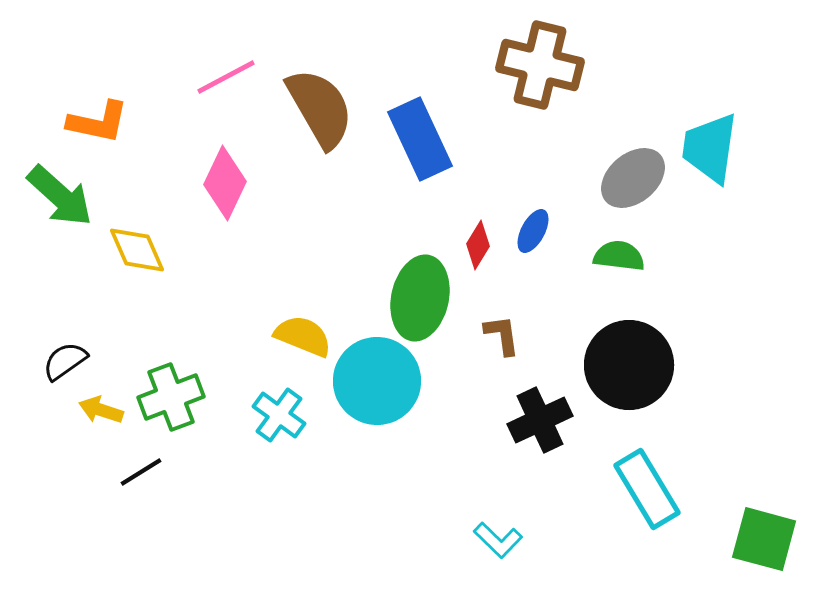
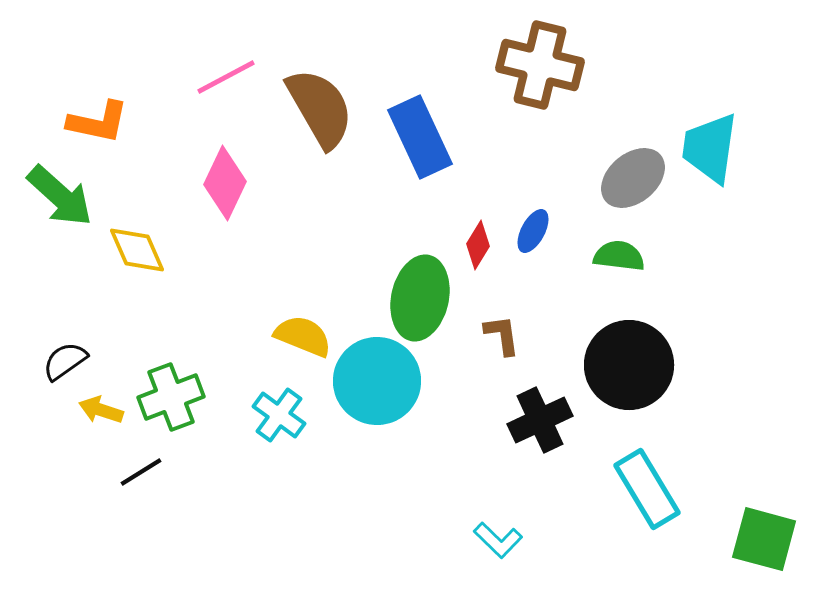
blue rectangle: moved 2 px up
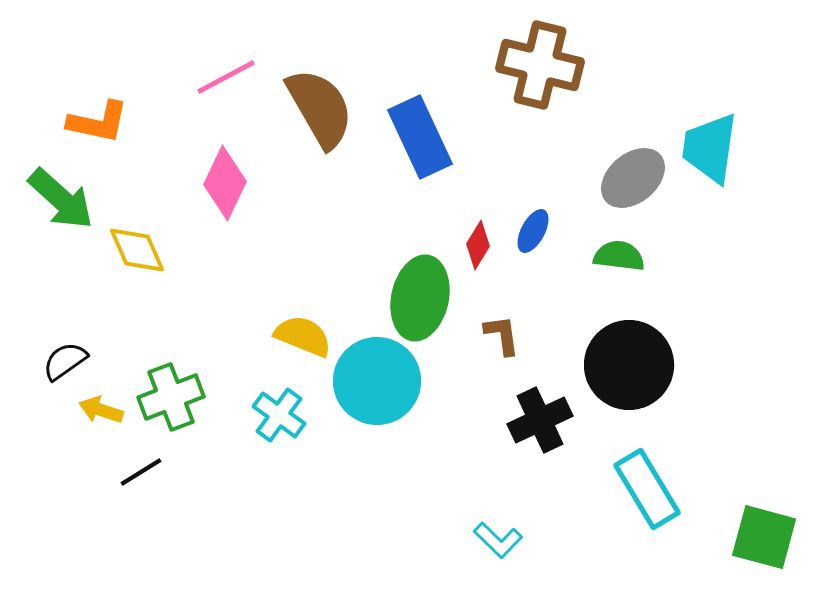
green arrow: moved 1 px right, 3 px down
green square: moved 2 px up
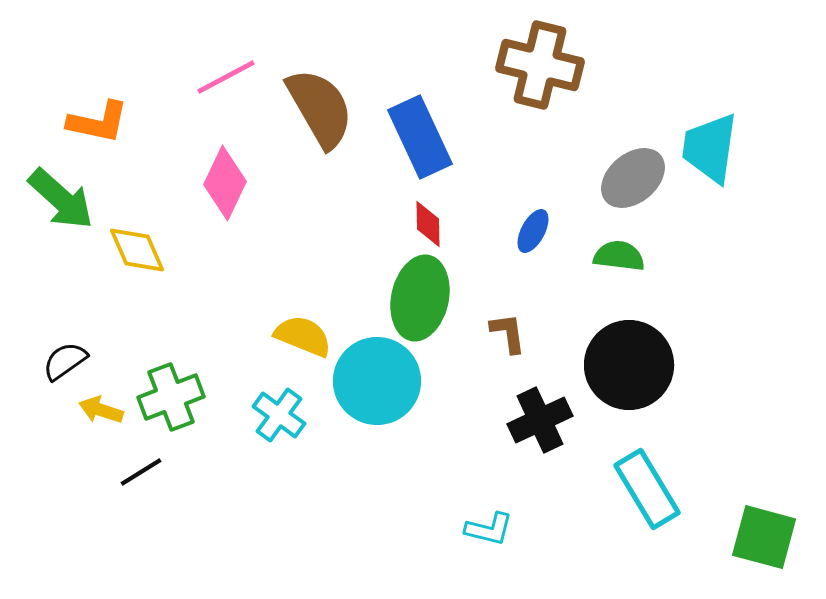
red diamond: moved 50 px left, 21 px up; rotated 33 degrees counterclockwise
brown L-shape: moved 6 px right, 2 px up
cyan L-shape: moved 9 px left, 11 px up; rotated 30 degrees counterclockwise
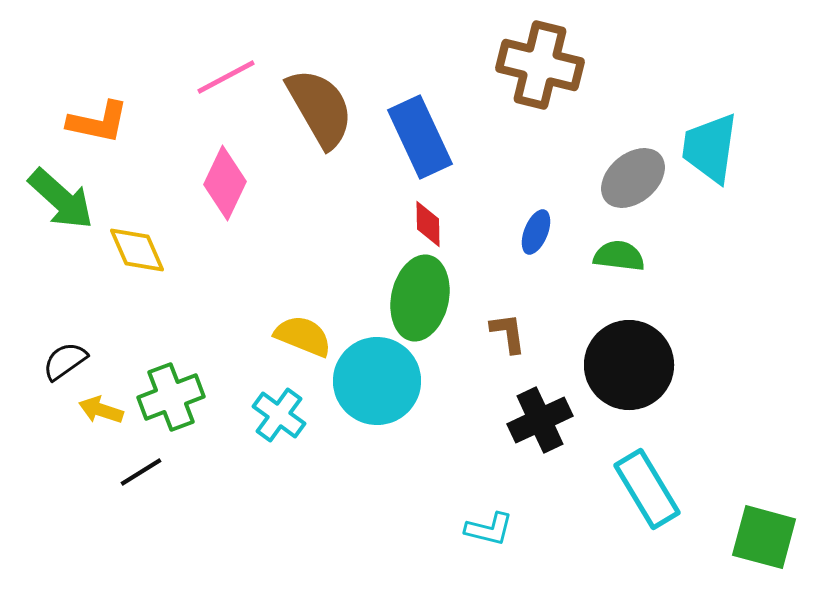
blue ellipse: moved 3 px right, 1 px down; rotated 6 degrees counterclockwise
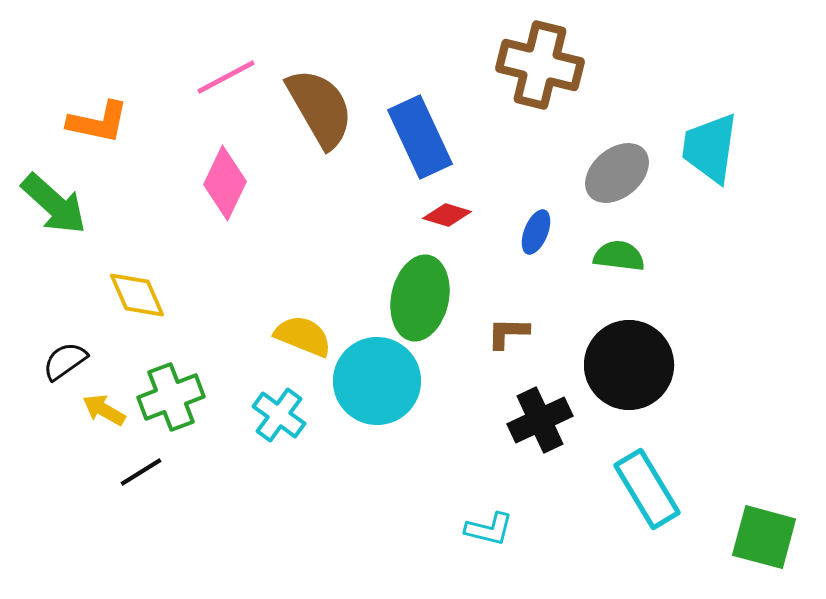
gray ellipse: moved 16 px left, 5 px up
green arrow: moved 7 px left, 5 px down
red diamond: moved 19 px right, 9 px up; rotated 72 degrees counterclockwise
yellow diamond: moved 45 px down
brown L-shape: rotated 81 degrees counterclockwise
yellow arrow: moved 3 px right; rotated 12 degrees clockwise
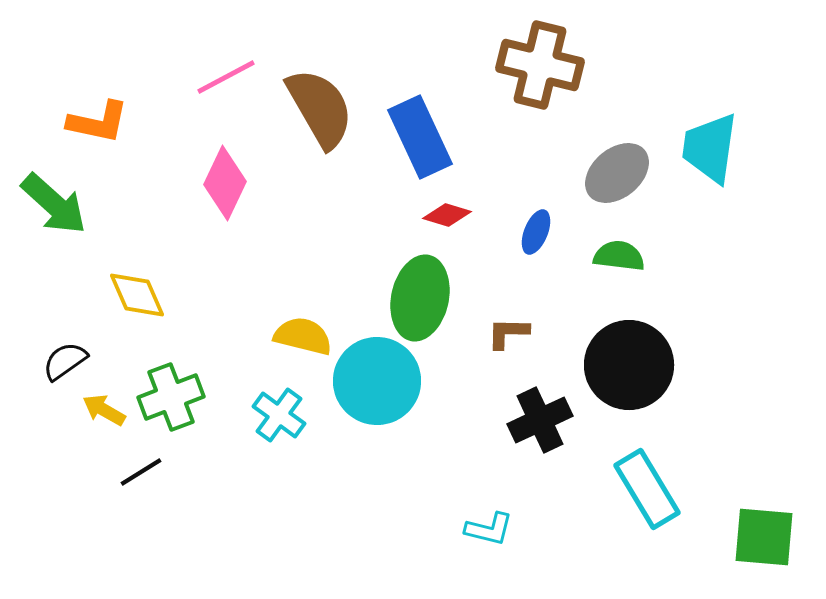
yellow semicircle: rotated 8 degrees counterclockwise
green square: rotated 10 degrees counterclockwise
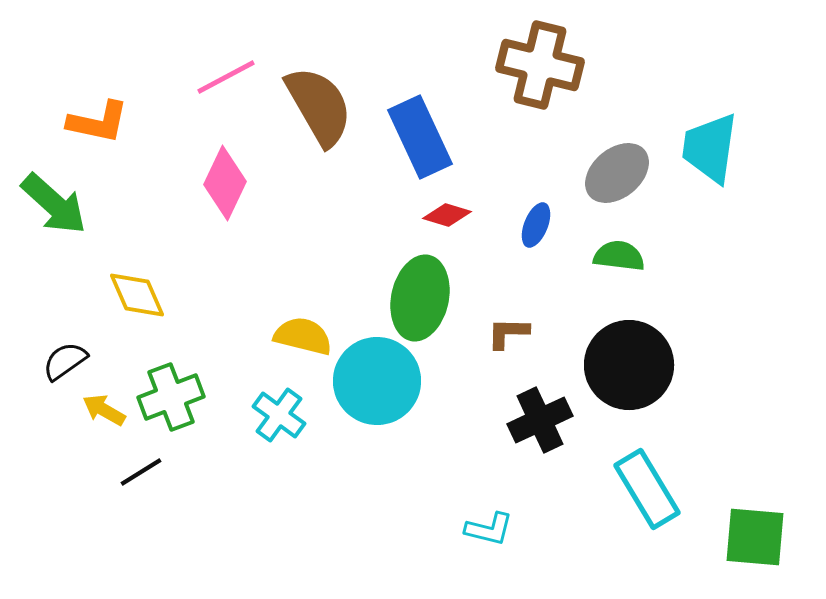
brown semicircle: moved 1 px left, 2 px up
blue ellipse: moved 7 px up
green square: moved 9 px left
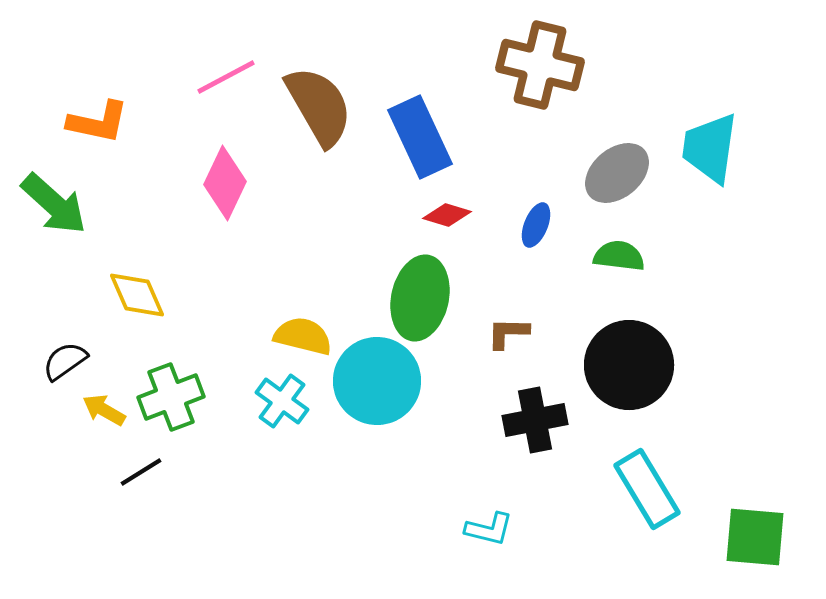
cyan cross: moved 3 px right, 14 px up
black cross: moved 5 px left; rotated 14 degrees clockwise
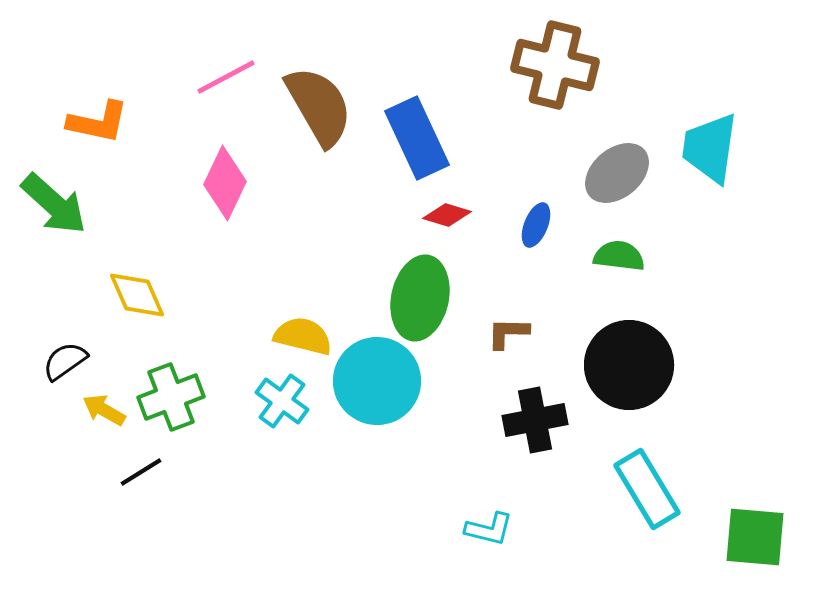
brown cross: moved 15 px right
blue rectangle: moved 3 px left, 1 px down
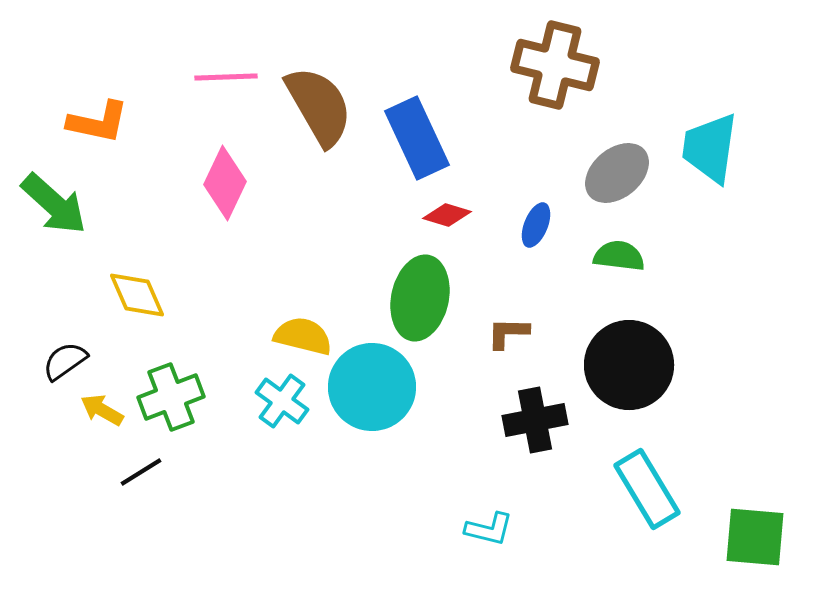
pink line: rotated 26 degrees clockwise
cyan circle: moved 5 px left, 6 px down
yellow arrow: moved 2 px left
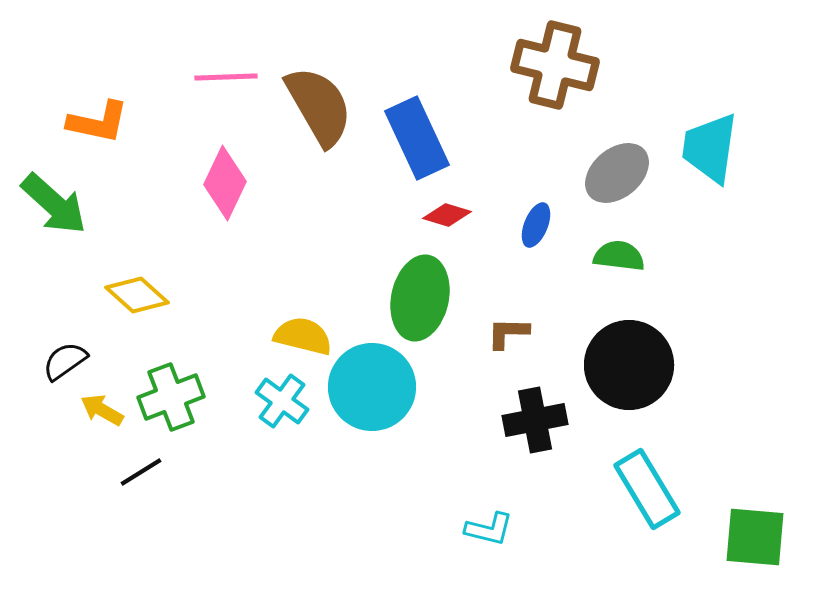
yellow diamond: rotated 24 degrees counterclockwise
